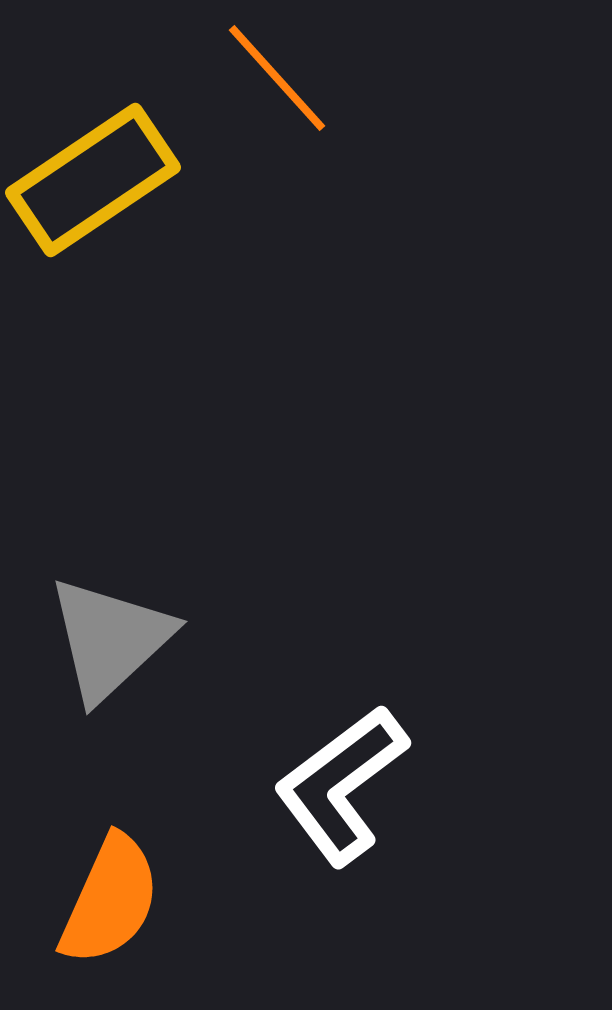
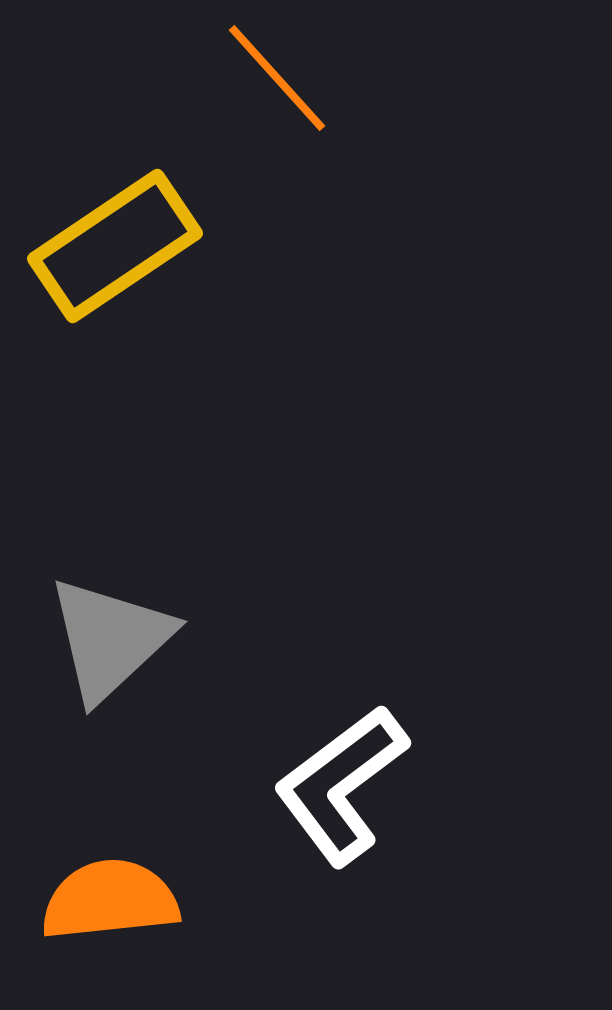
yellow rectangle: moved 22 px right, 66 px down
orange semicircle: rotated 120 degrees counterclockwise
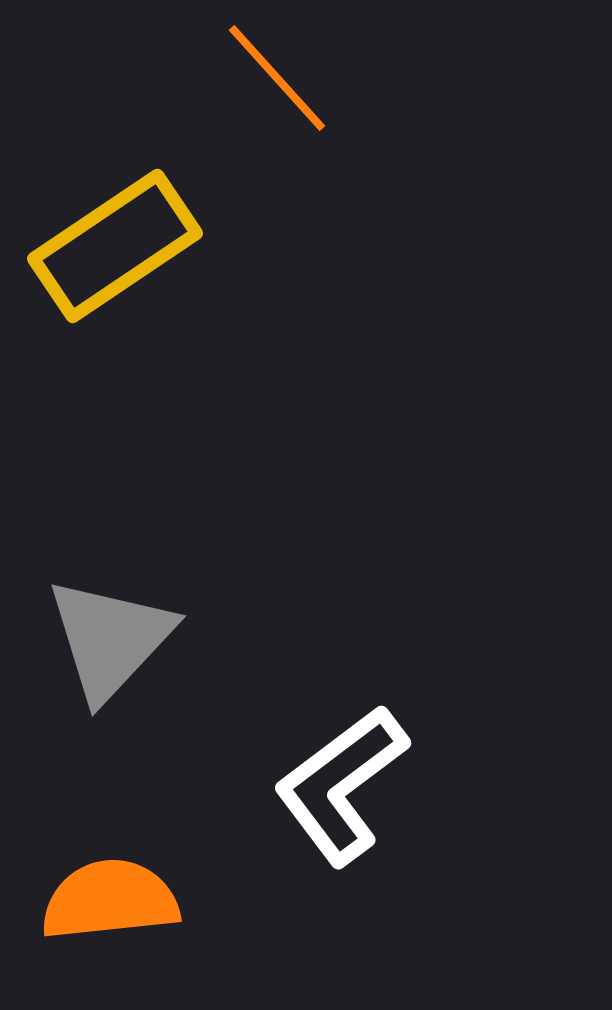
gray triangle: rotated 4 degrees counterclockwise
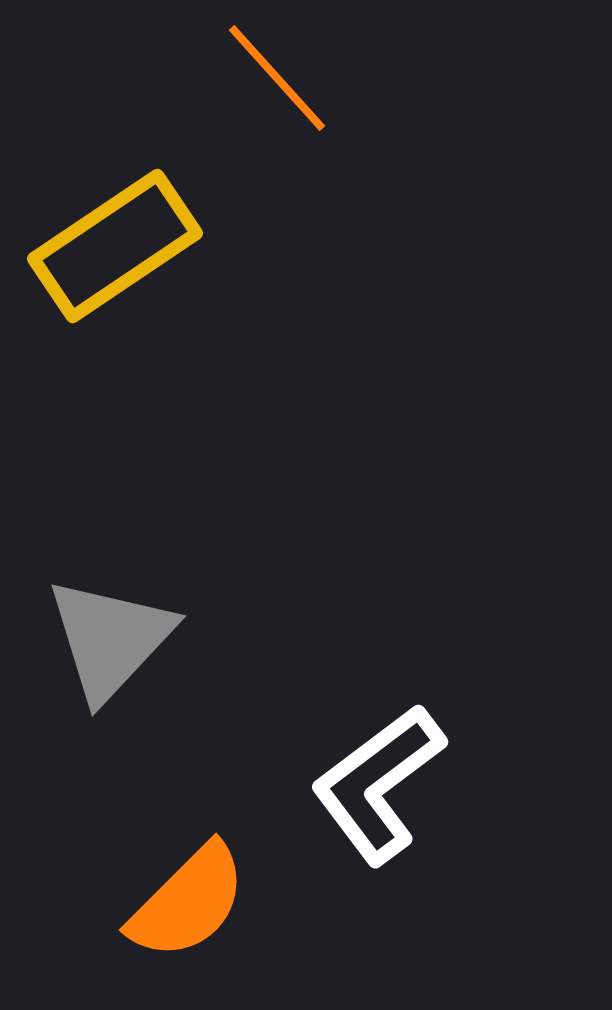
white L-shape: moved 37 px right, 1 px up
orange semicircle: moved 78 px right, 2 px down; rotated 141 degrees clockwise
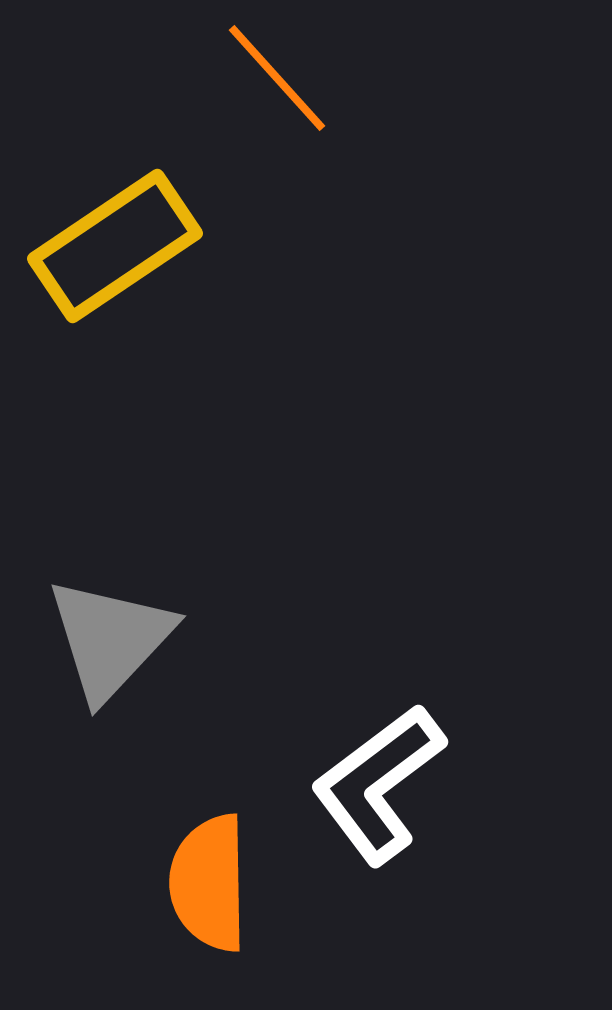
orange semicircle: moved 21 px right, 19 px up; rotated 134 degrees clockwise
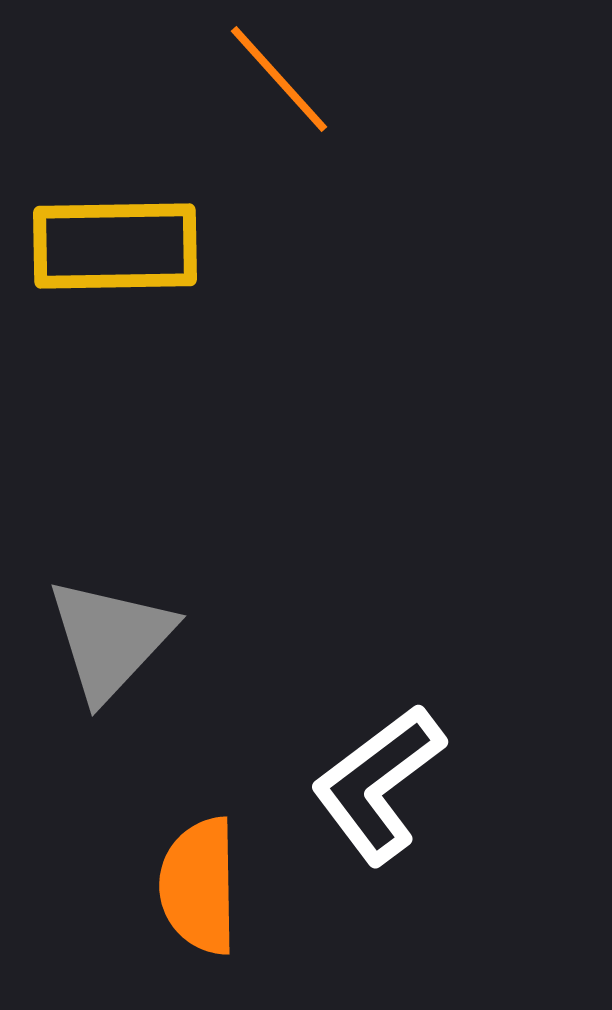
orange line: moved 2 px right, 1 px down
yellow rectangle: rotated 33 degrees clockwise
orange semicircle: moved 10 px left, 3 px down
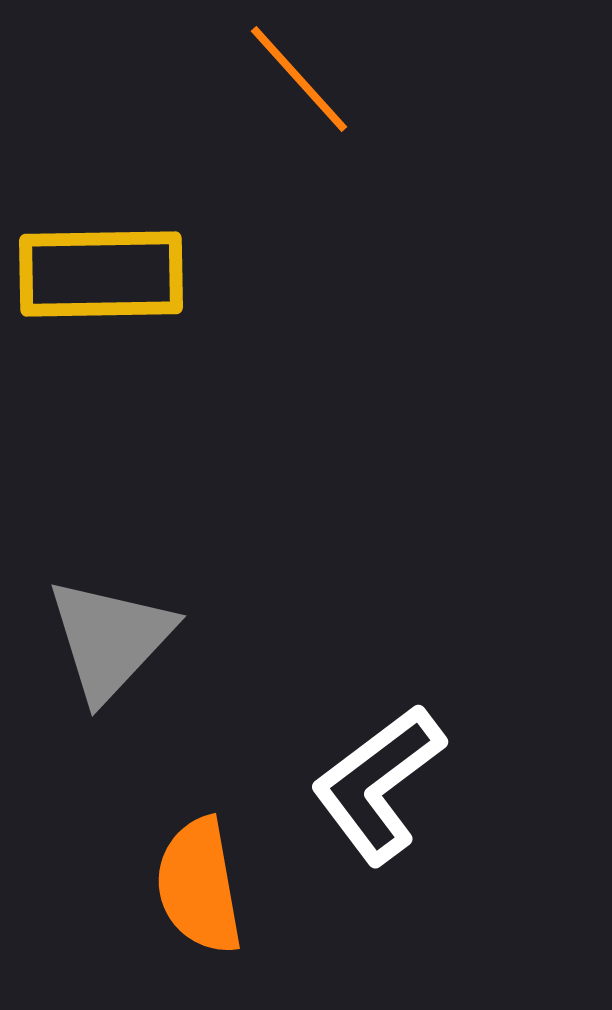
orange line: moved 20 px right
yellow rectangle: moved 14 px left, 28 px down
orange semicircle: rotated 9 degrees counterclockwise
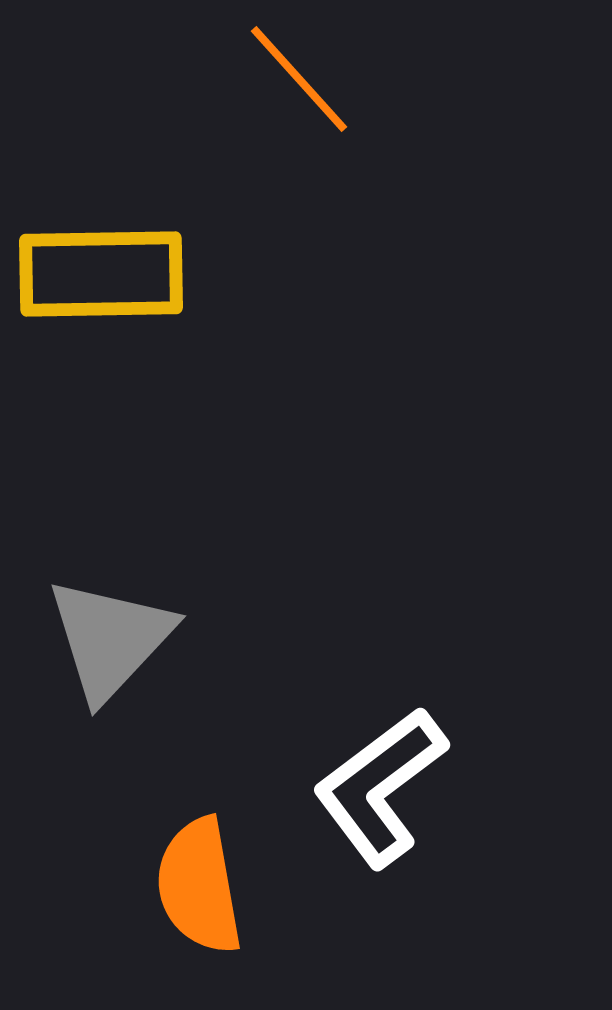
white L-shape: moved 2 px right, 3 px down
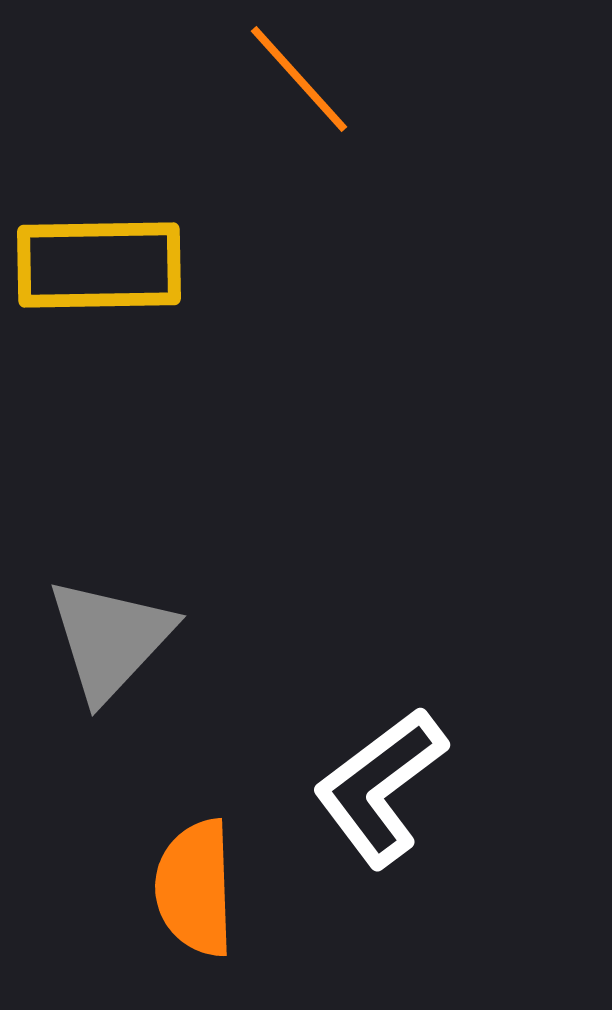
yellow rectangle: moved 2 px left, 9 px up
orange semicircle: moved 4 px left, 2 px down; rotated 8 degrees clockwise
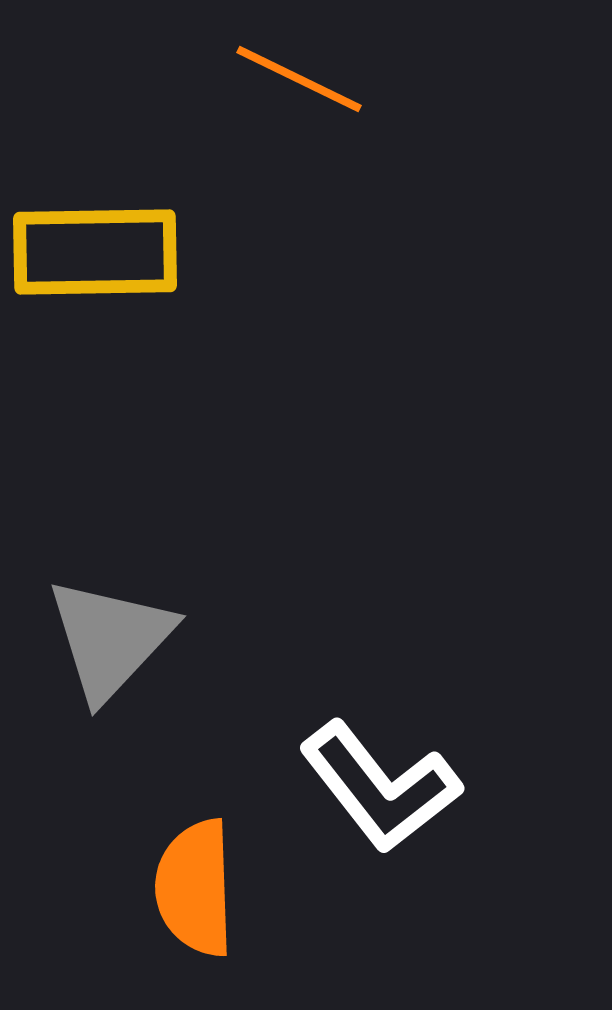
orange line: rotated 22 degrees counterclockwise
yellow rectangle: moved 4 px left, 13 px up
white L-shape: rotated 91 degrees counterclockwise
